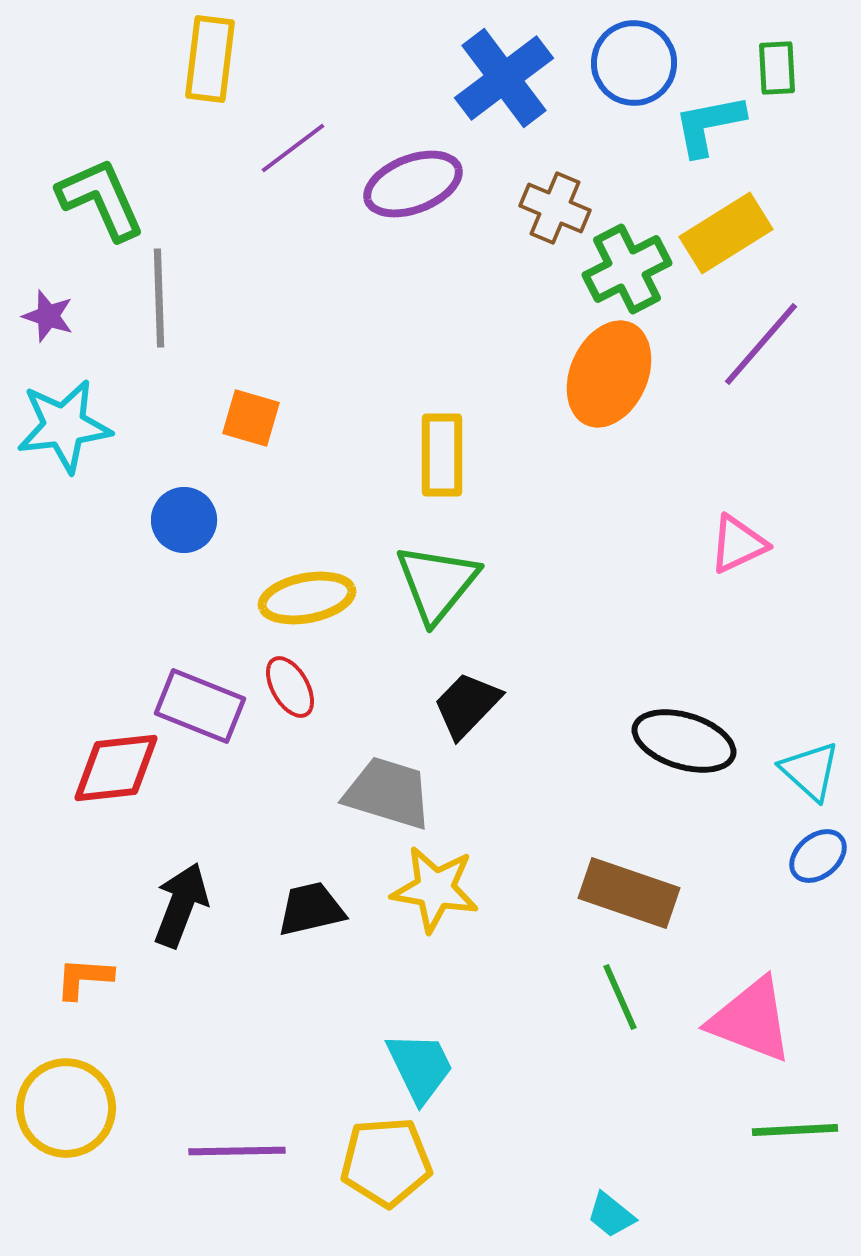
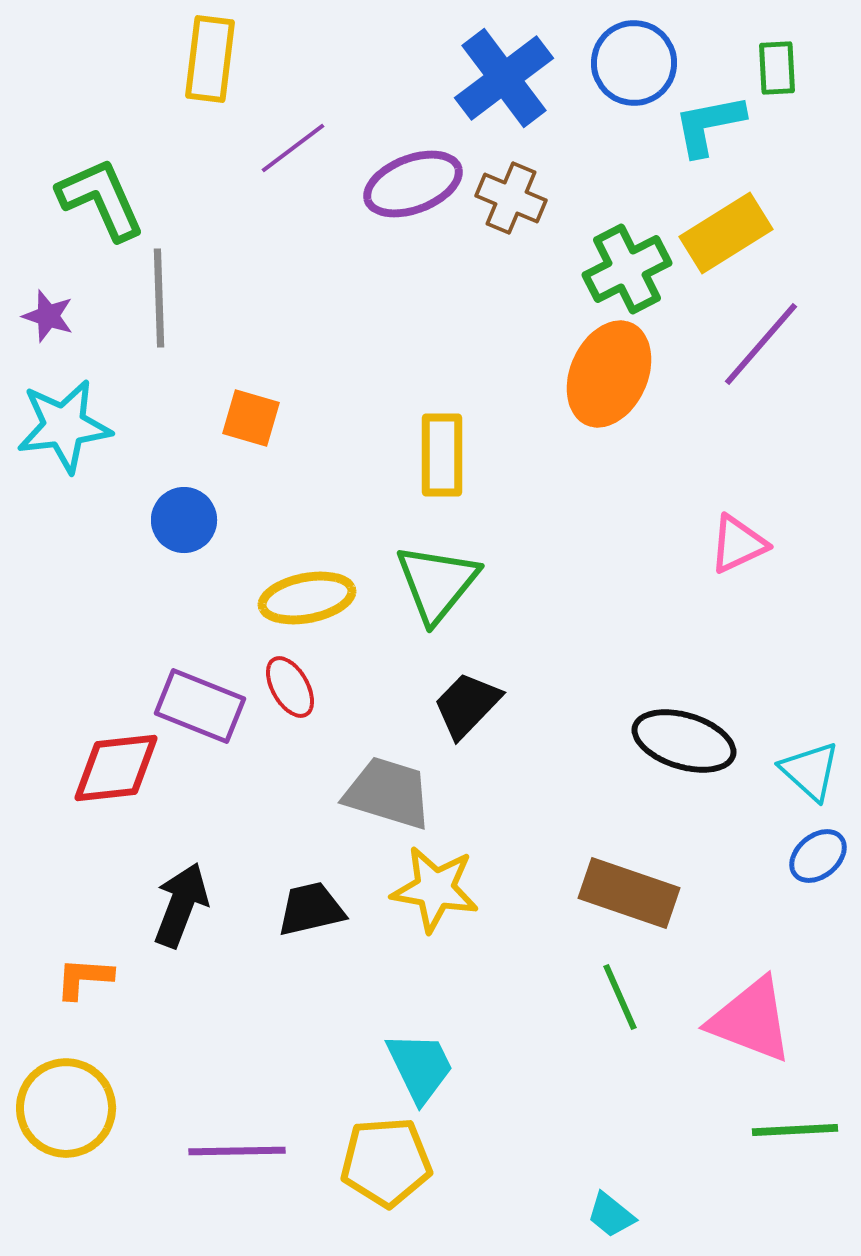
brown cross at (555, 208): moved 44 px left, 10 px up
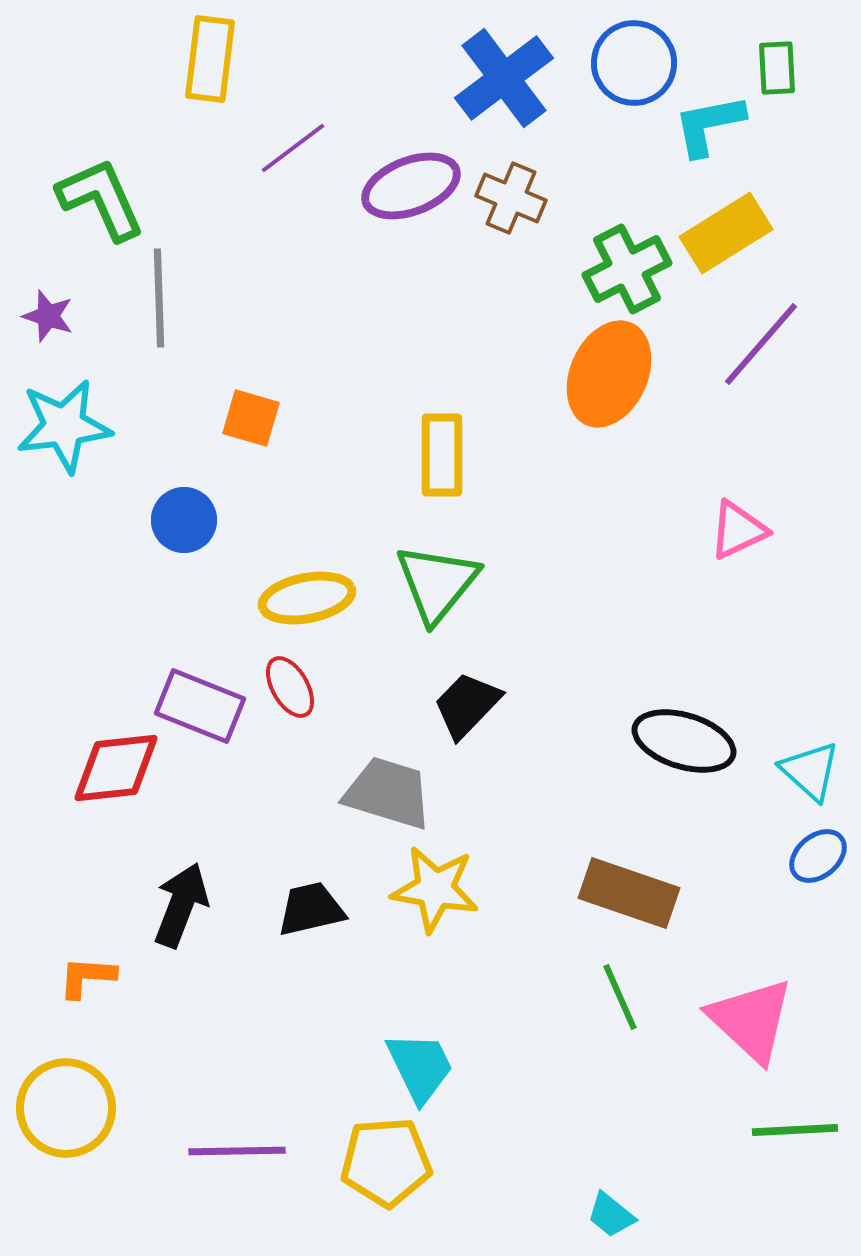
purple ellipse at (413, 184): moved 2 px left, 2 px down
pink triangle at (738, 544): moved 14 px up
orange L-shape at (84, 978): moved 3 px right, 1 px up
pink triangle at (751, 1020): rotated 22 degrees clockwise
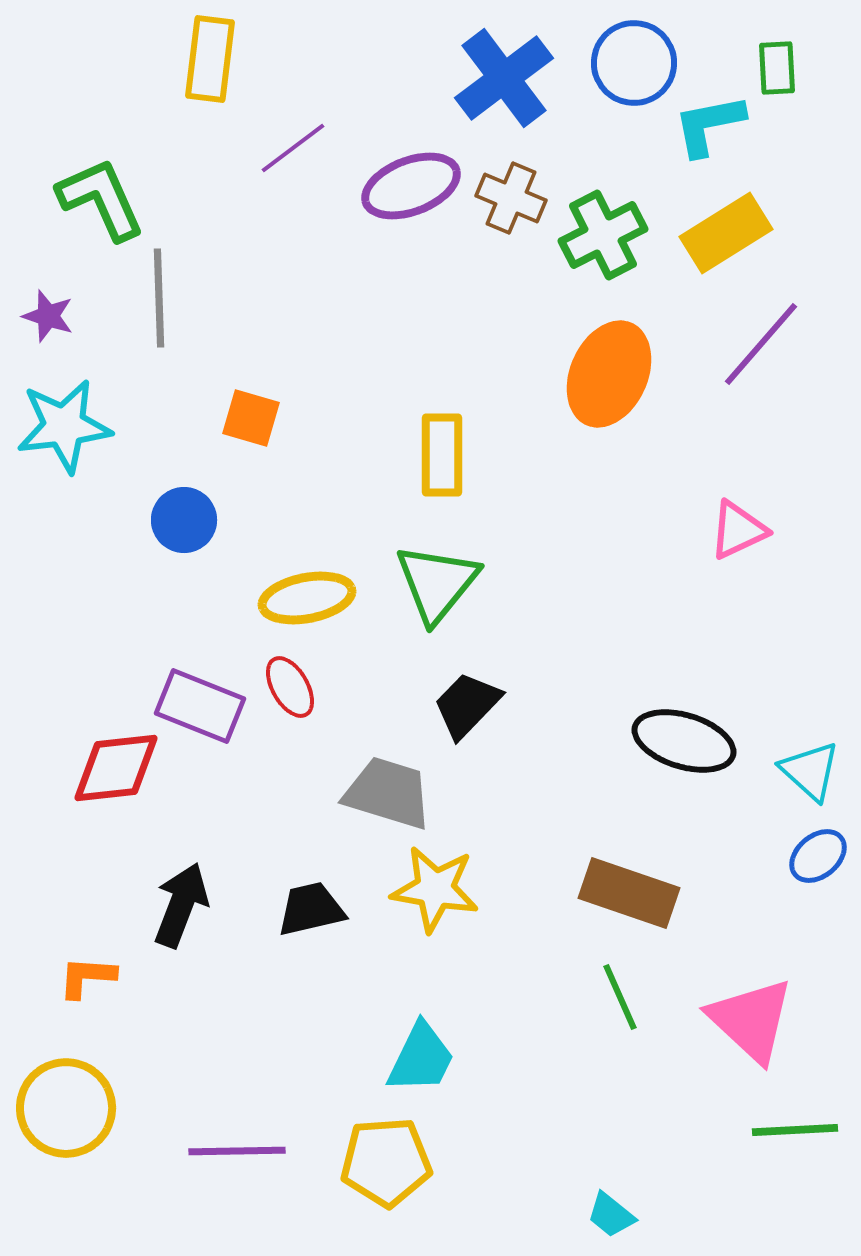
green cross at (627, 269): moved 24 px left, 34 px up
cyan trapezoid at (420, 1067): moved 1 px right, 9 px up; rotated 52 degrees clockwise
